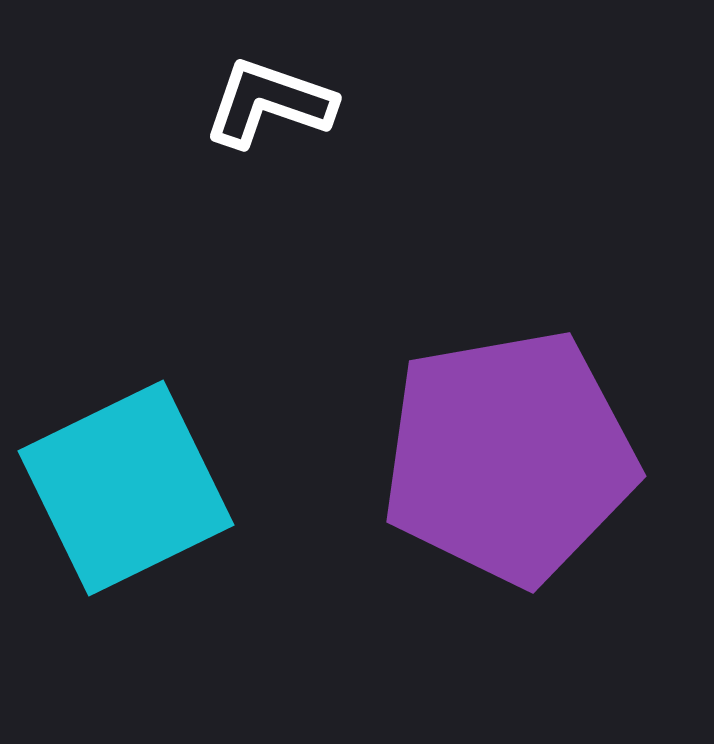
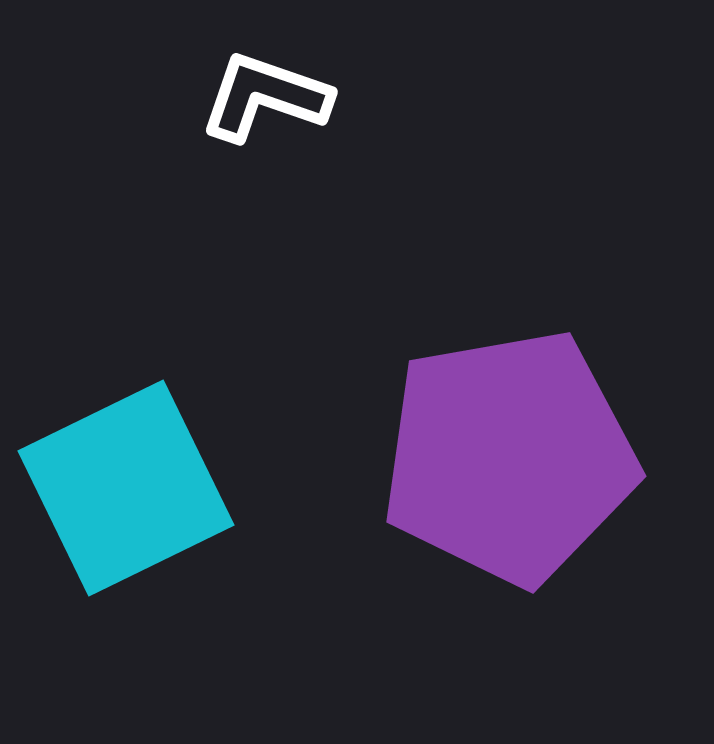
white L-shape: moved 4 px left, 6 px up
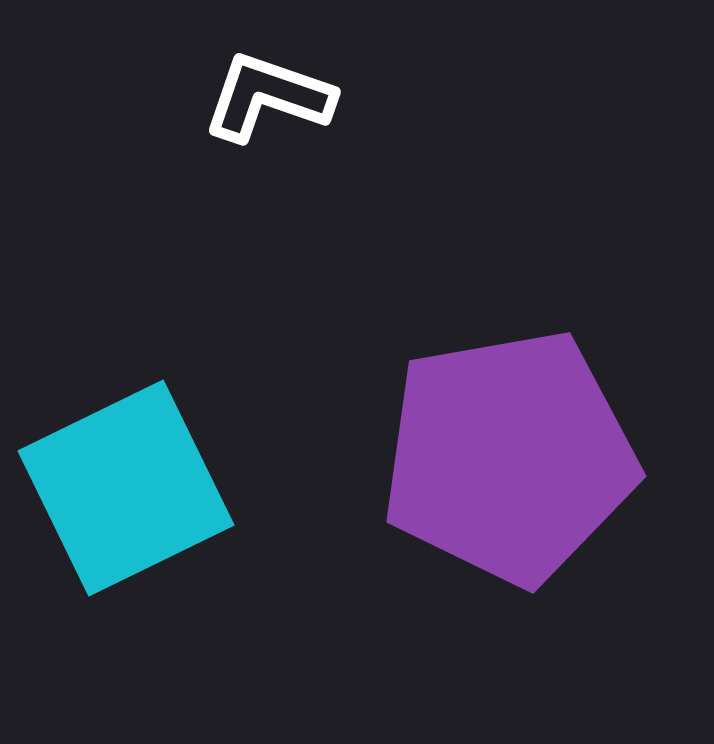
white L-shape: moved 3 px right
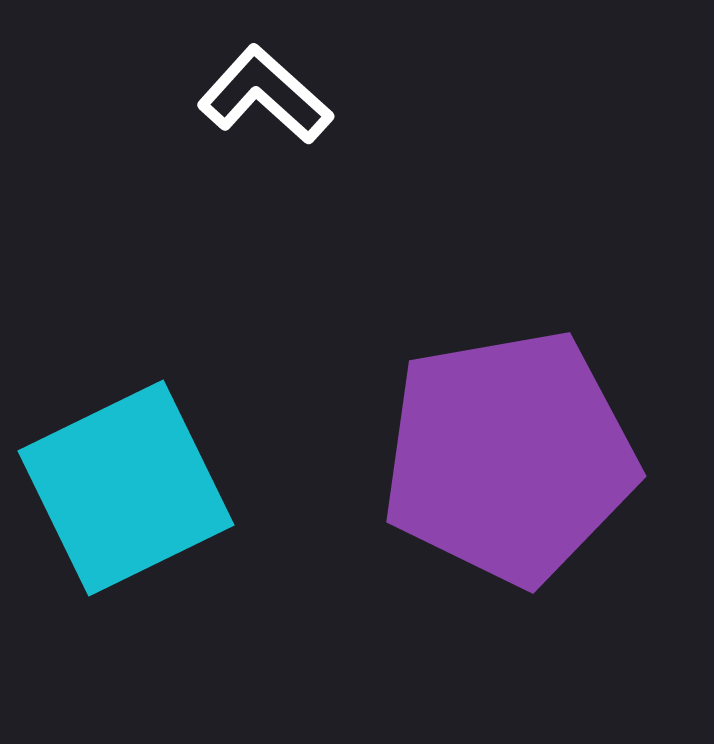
white L-shape: moved 3 px left, 2 px up; rotated 23 degrees clockwise
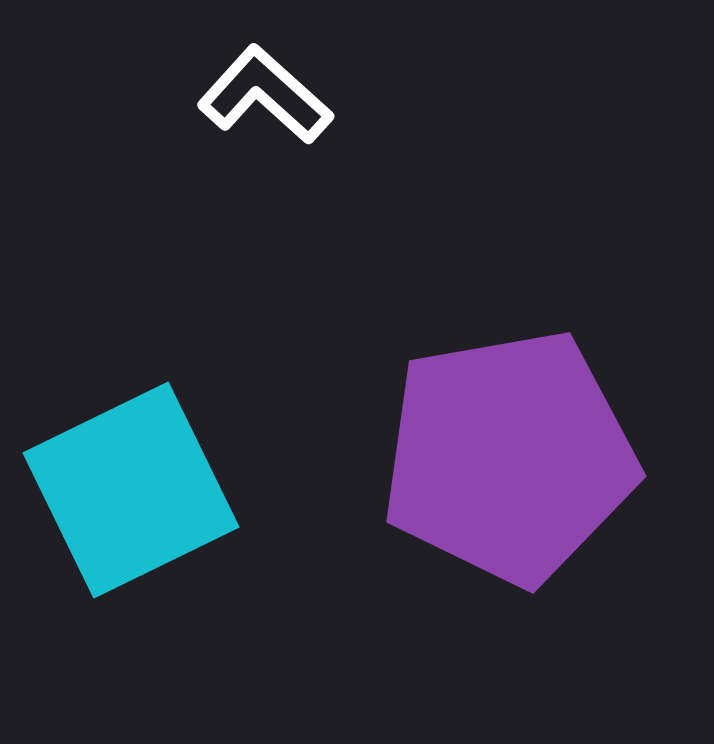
cyan square: moved 5 px right, 2 px down
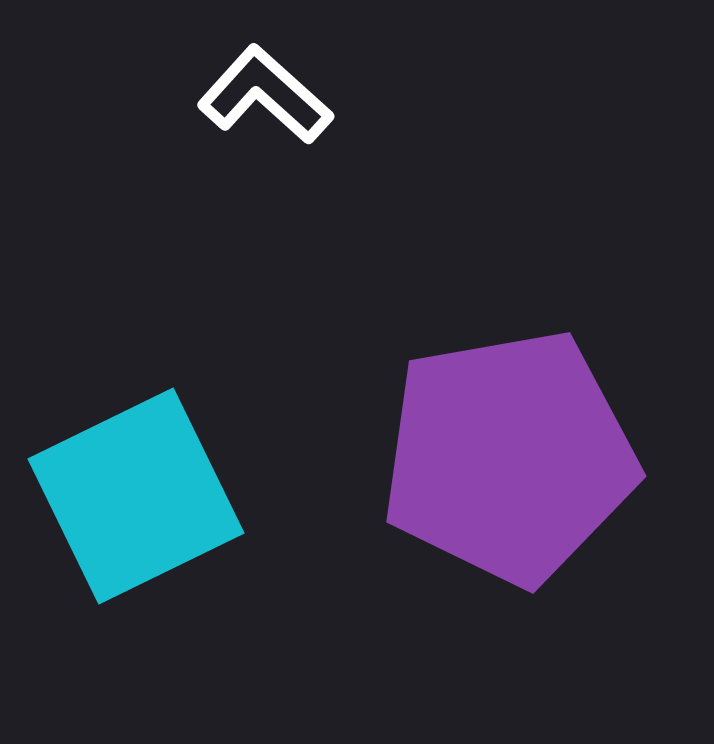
cyan square: moved 5 px right, 6 px down
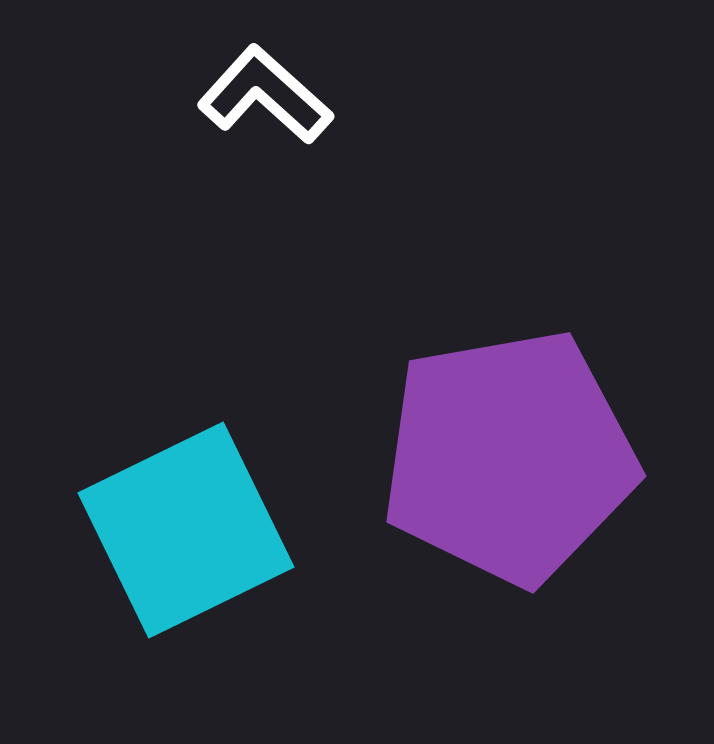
cyan square: moved 50 px right, 34 px down
